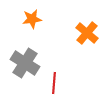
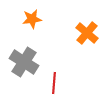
gray cross: moved 1 px left, 1 px up
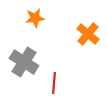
orange star: moved 3 px right, 1 px up
orange cross: moved 1 px right, 1 px down
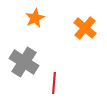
orange star: rotated 18 degrees counterclockwise
orange cross: moved 3 px left, 6 px up
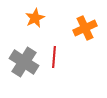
orange cross: rotated 25 degrees clockwise
red line: moved 26 px up
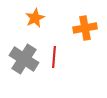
orange cross: rotated 15 degrees clockwise
gray cross: moved 3 px up
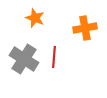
orange star: rotated 24 degrees counterclockwise
